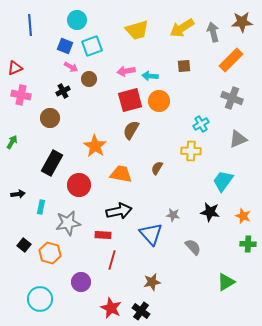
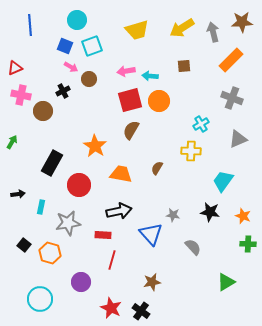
brown circle at (50, 118): moved 7 px left, 7 px up
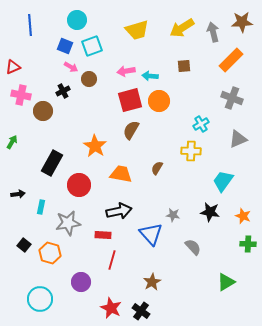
red triangle at (15, 68): moved 2 px left, 1 px up
brown star at (152, 282): rotated 18 degrees counterclockwise
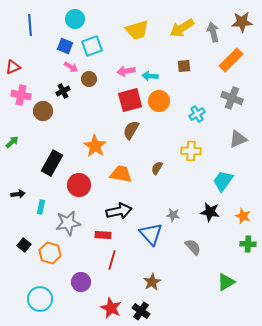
cyan circle at (77, 20): moved 2 px left, 1 px up
cyan cross at (201, 124): moved 4 px left, 10 px up
green arrow at (12, 142): rotated 16 degrees clockwise
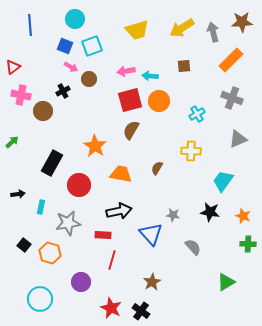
red triangle at (13, 67): rotated 14 degrees counterclockwise
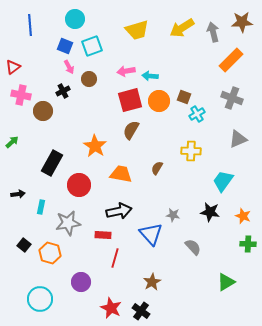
brown square at (184, 66): moved 31 px down; rotated 24 degrees clockwise
pink arrow at (71, 67): moved 2 px left; rotated 32 degrees clockwise
red line at (112, 260): moved 3 px right, 2 px up
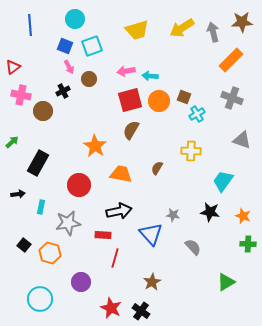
gray triangle at (238, 139): moved 4 px right, 1 px down; rotated 42 degrees clockwise
black rectangle at (52, 163): moved 14 px left
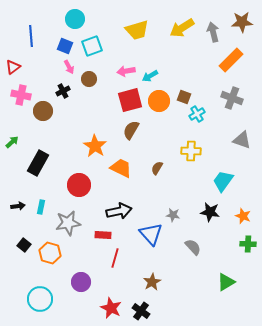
blue line at (30, 25): moved 1 px right, 11 px down
cyan arrow at (150, 76): rotated 35 degrees counterclockwise
orange trapezoid at (121, 174): moved 6 px up; rotated 15 degrees clockwise
black arrow at (18, 194): moved 12 px down
